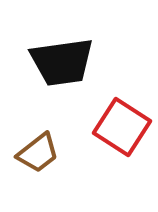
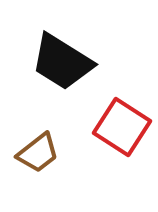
black trapezoid: rotated 40 degrees clockwise
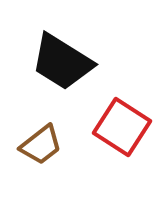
brown trapezoid: moved 3 px right, 8 px up
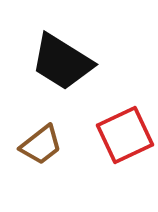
red square: moved 3 px right, 8 px down; rotated 32 degrees clockwise
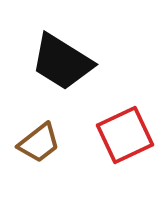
brown trapezoid: moved 2 px left, 2 px up
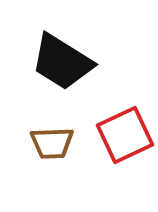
brown trapezoid: moved 13 px right; rotated 36 degrees clockwise
